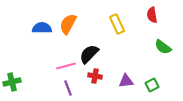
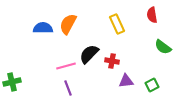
blue semicircle: moved 1 px right
red cross: moved 17 px right, 15 px up
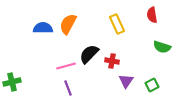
green semicircle: moved 1 px left; rotated 18 degrees counterclockwise
purple triangle: rotated 49 degrees counterclockwise
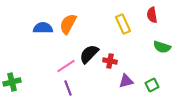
yellow rectangle: moved 6 px right
red cross: moved 2 px left
pink line: rotated 18 degrees counterclockwise
purple triangle: rotated 42 degrees clockwise
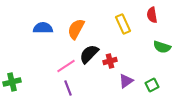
orange semicircle: moved 8 px right, 5 px down
red cross: rotated 24 degrees counterclockwise
purple triangle: rotated 21 degrees counterclockwise
